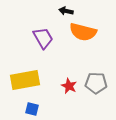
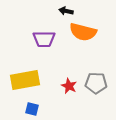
purple trapezoid: moved 1 px right, 1 px down; rotated 120 degrees clockwise
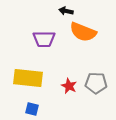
orange semicircle: rotated 8 degrees clockwise
yellow rectangle: moved 3 px right, 2 px up; rotated 16 degrees clockwise
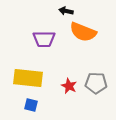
blue square: moved 1 px left, 4 px up
